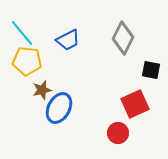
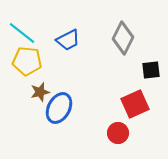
cyan line: rotated 12 degrees counterclockwise
black square: rotated 18 degrees counterclockwise
brown star: moved 2 px left, 2 px down
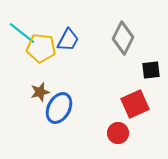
blue trapezoid: rotated 35 degrees counterclockwise
yellow pentagon: moved 14 px right, 13 px up
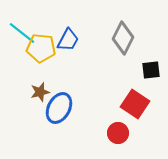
red square: rotated 32 degrees counterclockwise
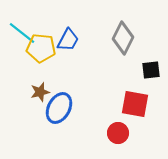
red square: rotated 24 degrees counterclockwise
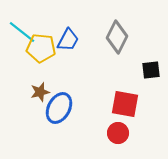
cyan line: moved 1 px up
gray diamond: moved 6 px left, 1 px up
red square: moved 10 px left
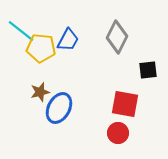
cyan line: moved 1 px left, 1 px up
black square: moved 3 px left
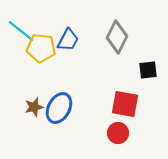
brown star: moved 6 px left, 15 px down
